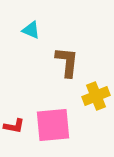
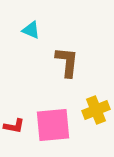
yellow cross: moved 14 px down
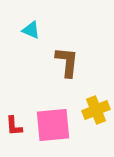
red L-shape: rotated 75 degrees clockwise
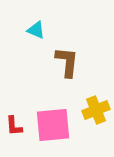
cyan triangle: moved 5 px right
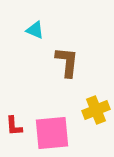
cyan triangle: moved 1 px left
pink square: moved 1 px left, 8 px down
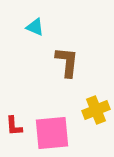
cyan triangle: moved 3 px up
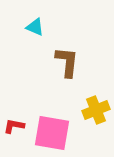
red L-shape: rotated 105 degrees clockwise
pink square: rotated 15 degrees clockwise
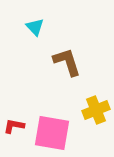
cyan triangle: rotated 24 degrees clockwise
brown L-shape: rotated 24 degrees counterclockwise
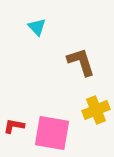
cyan triangle: moved 2 px right
brown L-shape: moved 14 px right
